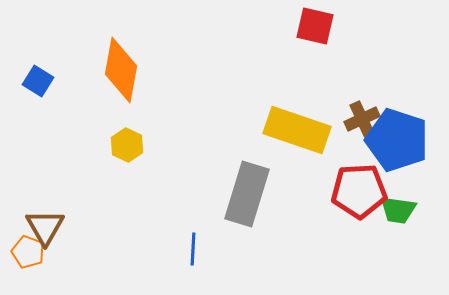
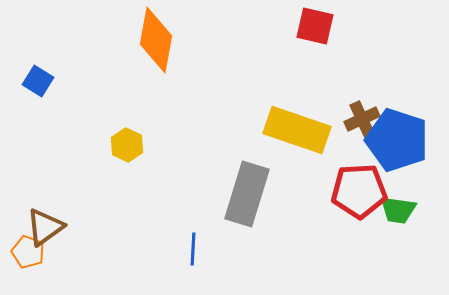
orange diamond: moved 35 px right, 30 px up
brown triangle: rotated 24 degrees clockwise
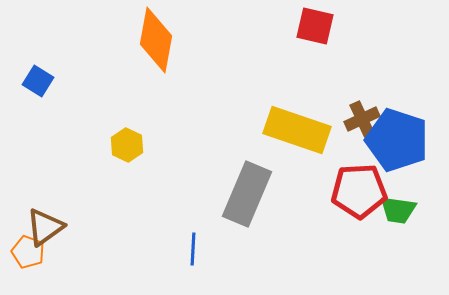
gray rectangle: rotated 6 degrees clockwise
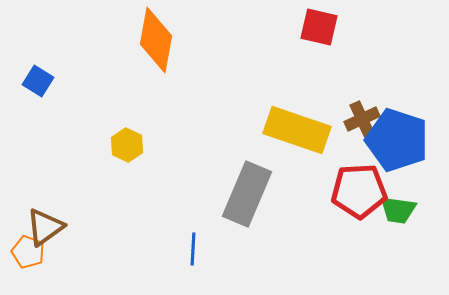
red square: moved 4 px right, 1 px down
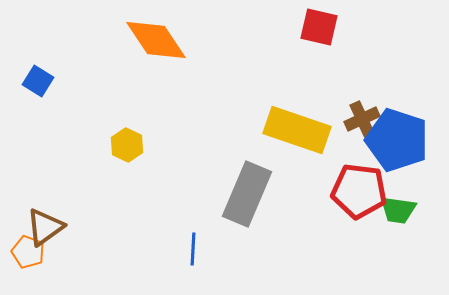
orange diamond: rotated 44 degrees counterclockwise
red pentagon: rotated 10 degrees clockwise
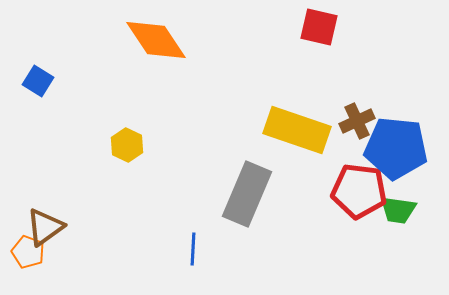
brown cross: moved 5 px left, 2 px down
blue pentagon: moved 1 px left, 8 px down; rotated 12 degrees counterclockwise
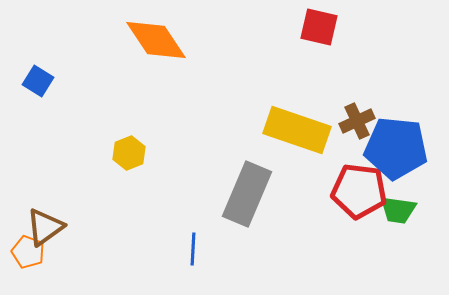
yellow hexagon: moved 2 px right, 8 px down; rotated 12 degrees clockwise
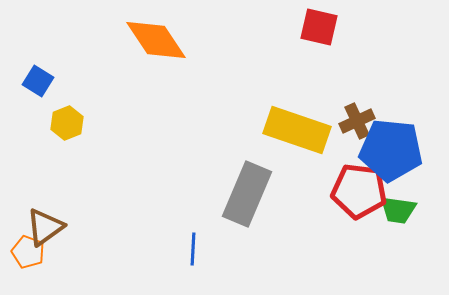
blue pentagon: moved 5 px left, 2 px down
yellow hexagon: moved 62 px left, 30 px up
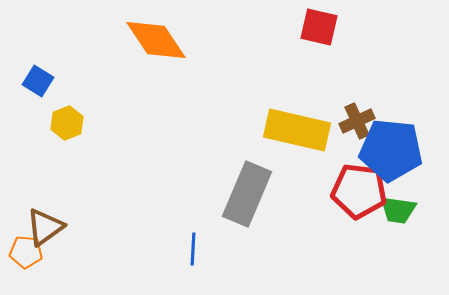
yellow rectangle: rotated 6 degrees counterclockwise
orange pentagon: moved 2 px left; rotated 16 degrees counterclockwise
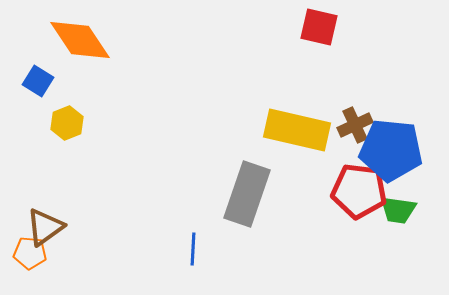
orange diamond: moved 76 px left
brown cross: moved 2 px left, 4 px down
gray rectangle: rotated 4 degrees counterclockwise
orange pentagon: moved 4 px right, 1 px down
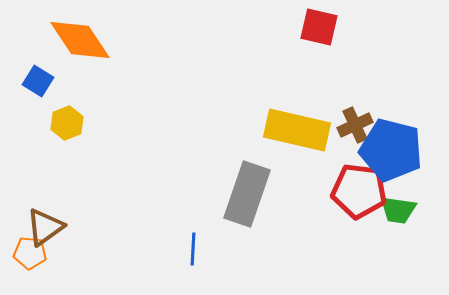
blue pentagon: rotated 8 degrees clockwise
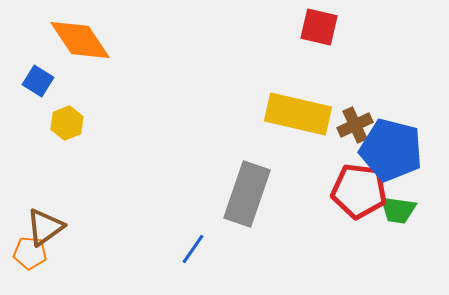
yellow rectangle: moved 1 px right, 16 px up
blue line: rotated 32 degrees clockwise
